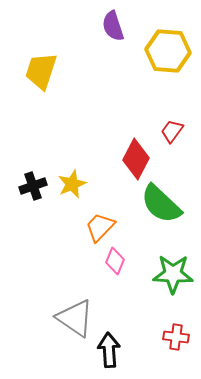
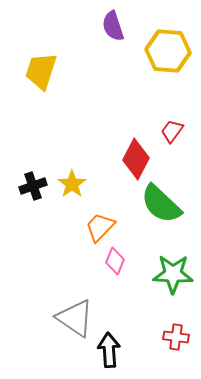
yellow star: rotated 12 degrees counterclockwise
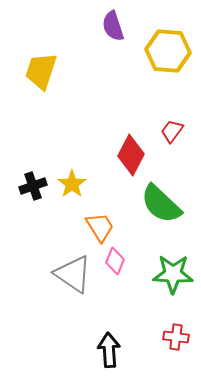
red diamond: moved 5 px left, 4 px up
orange trapezoid: rotated 104 degrees clockwise
gray triangle: moved 2 px left, 44 px up
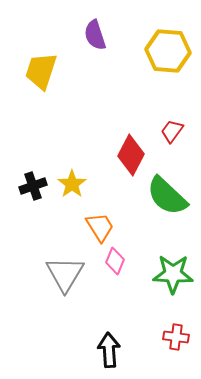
purple semicircle: moved 18 px left, 9 px down
green semicircle: moved 6 px right, 8 px up
gray triangle: moved 8 px left; rotated 27 degrees clockwise
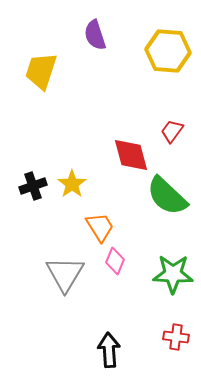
red diamond: rotated 42 degrees counterclockwise
